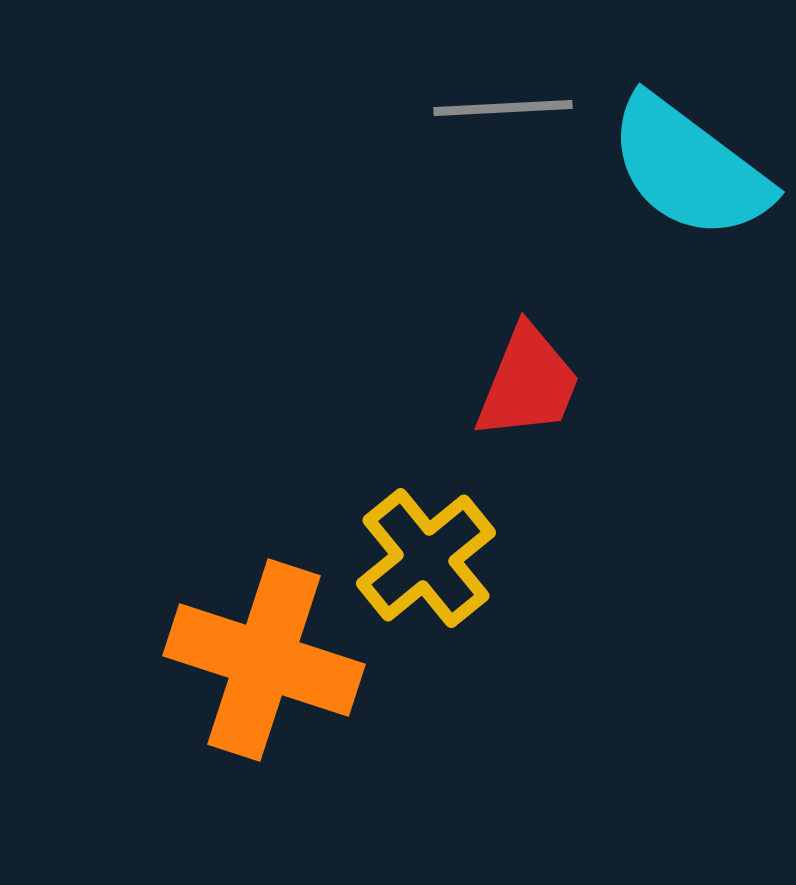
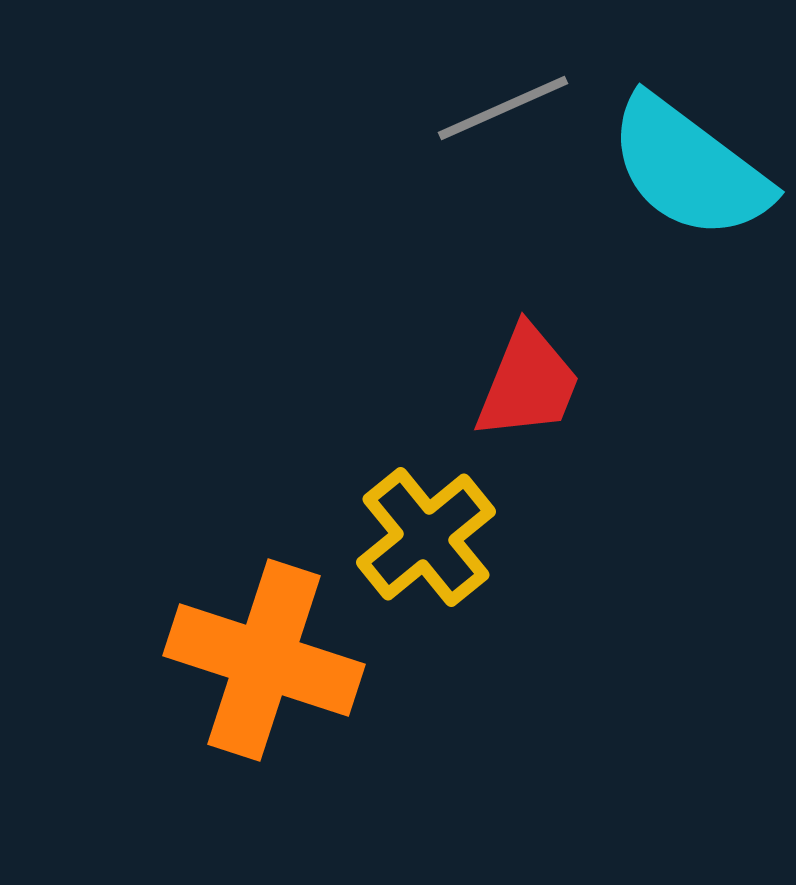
gray line: rotated 21 degrees counterclockwise
yellow cross: moved 21 px up
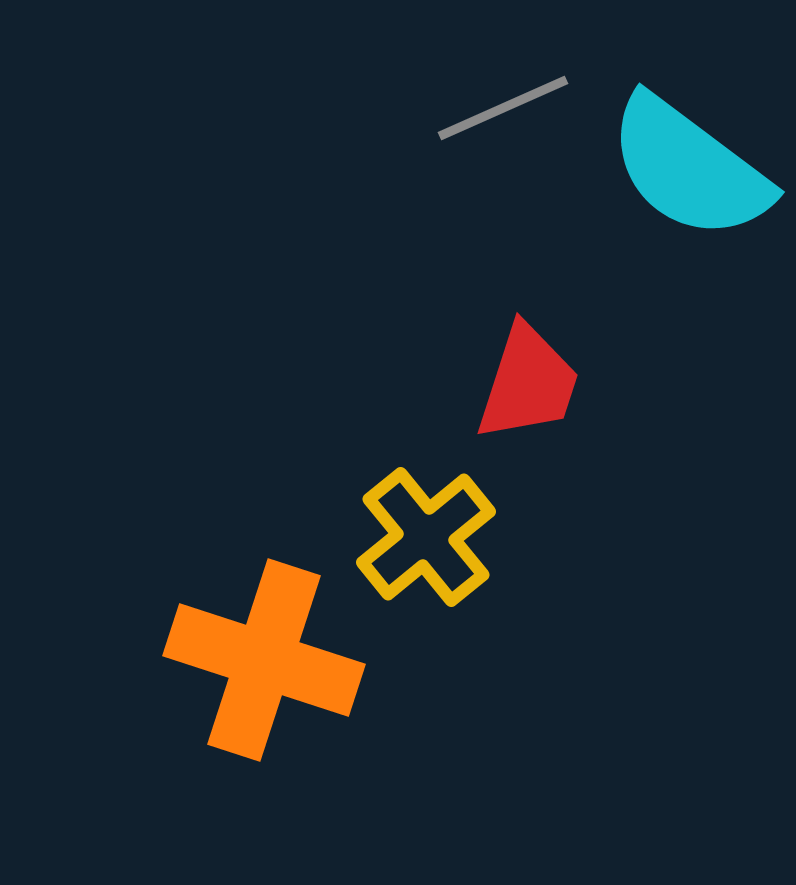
red trapezoid: rotated 4 degrees counterclockwise
